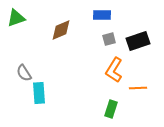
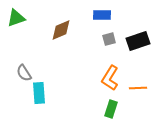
orange L-shape: moved 4 px left, 8 px down
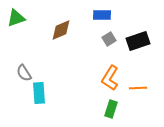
gray square: rotated 16 degrees counterclockwise
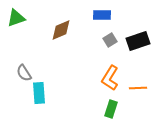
gray square: moved 1 px right, 1 px down
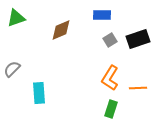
black rectangle: moved 2 px up
gray semicircle: moved 12 px left, 4 px up; rotated 78 degrees clockwise
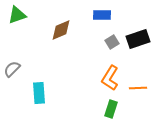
green triangle: moved 1 px right, 3 px up
gray square: moved 2 px right, 2 px down
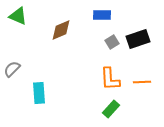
green triangle: moved 1 px right, 1 px down; rotated 42 degrees clockwise
orange L-shape: moved 1 px down; rotated 35 degrees counterclockwise
orange line: moved 4 px right, 6 px up
green rectangle: rotated 24 degrees clockwise
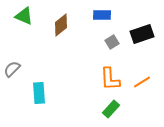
green triangle: moved 6 px right
brown diamond: moved 5 px up; rotated 15 degrees counterclockwise
black rectangle: moved 4 px right, 5 px up
orange line: rotated 30 degrees counterclockwise
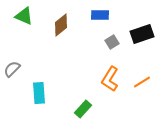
blue rectangle: moved 2 px left
orange L-shape: rotated 35 degrees clockwise
green rectangle: moved 28 px left
